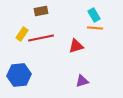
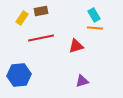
yellow rectangle: moved 16 px up
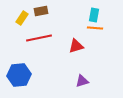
cyan rectangle: rotated 40 degrees clockwise
red line: moved 2 px left
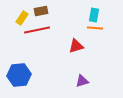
red line: moved 2 px left, 8 px up
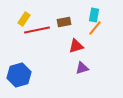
brown rectangle: moved 23 px right, 11 px down
yellow rectangle: moved 2 px right, 1 px down
orange line: rotated 56 degrees counterclockwise
blue hexagon: rotated 10 degrees counterclockwise
purple triangle: moved 13 px up
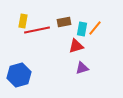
cyan rectangle: moved 12 px left, 14 px down
yellow rectangle: moved 1 px left, 2 px down; rotated 24 degrees counterclockwise
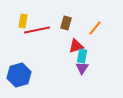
brown rectangle: moved 2 px right, 1 px down; rotated 64 degrees counterclockwise
cyan rectangle: moved 27 px down
purple triangle: rotated 40 degrees counterclockwise
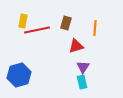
orange line: rotated 35 degrees counterclockwise
cyan rectangle: moved 26 px down; rotated 24 degrees counterclockwise
purple triangle: moved 1 px right, 1 px up
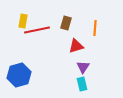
cyan rectangle: moved 2 px down
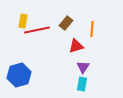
brown rectangle: rotated 24 degrees clockwise
orange line: moved 3 px left, 1 px down
cyan rectangle: rotated 24 degrees clockwise
